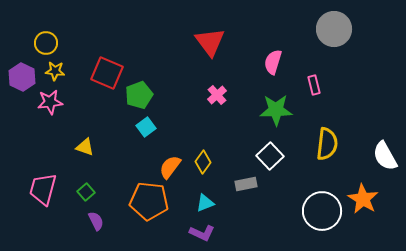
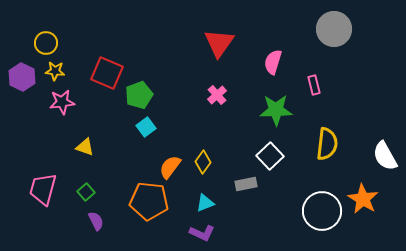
red triangle: moved 9 px right, 1 px down; rotated 12 degrees clockwise
pink star: moved 12 px right
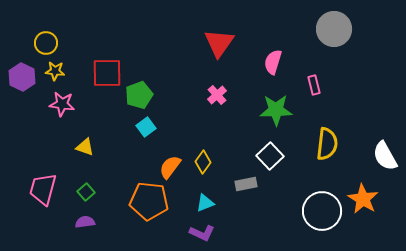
red square: rotated 24 degrees counterclockwise
pink star: moved 2 px down; rotated 15 degrees clockwise
purple semicircle: moved 11 px left, 1 px down; rotated 72 degrees counterclockwise
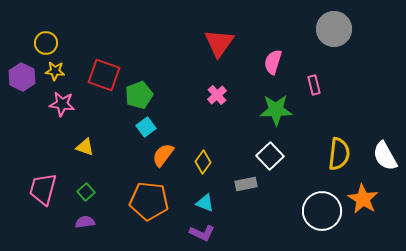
red square: moved 3 px left, 2 px down; rotated 20 degrees clockwise
yellow semicircle: moved 12 px right, 10 px down
orange semicircle: moved 7 px left, 12 px up
cyan triangle: rotated 42 degrees clockwise
